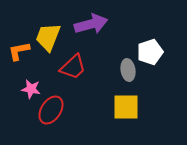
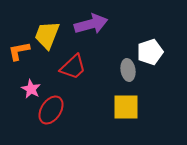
yellow trapezoid: moved 1 px left, 2 px up
pink star: rotated 18 degrees clockwise
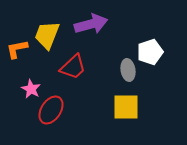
orange L-shape: moved 2 px left, 2 px up
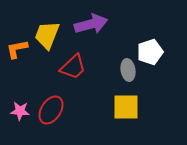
pink star: moved 11 px left, 22 px down; rotated 24 degrees counterclockwise
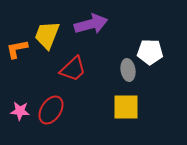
white pentagon: rotated 20 degrees clockwise
red trapezoid: moved 2 px down
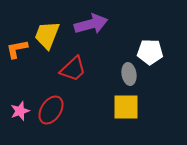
gray ellipse: moved 1 px right, 4 px down
pink star: rotated 24 degrees counterclockwise
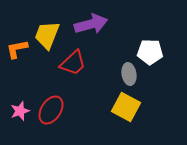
red trapezoid: moved 6 px up
yellow square: rotated 28 degrees clockwise
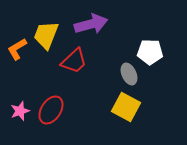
yellow trapezoid: moved 1 px left
orange L-shape: rotated 20 degrees counterclockwise
red trapezoid: moved 1 px right, 2 px up
gray ellipse: rotated 15 degrees counterclockwise
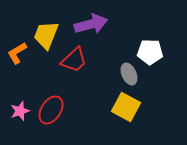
orange L-shape: moved 4 px down
red trapezoid: moved 1 px up
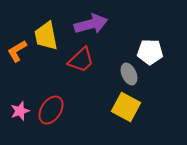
yellow trapezoid: moved 1 px down; rotated 32 degrees counterclockwise
orange L-shape: moved 2 px up
red trapezoid: moved 7 px right
